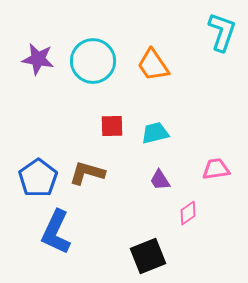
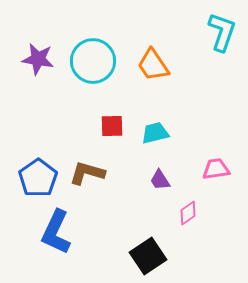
black square: rotated 12 degrees counterclockwise
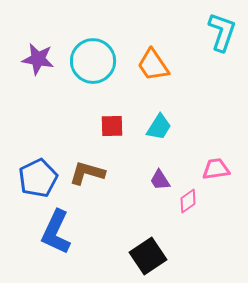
cyan trapezoid: moved 4 px right, 6 px up; rotated 136 degrees clockwise
blue pentagon: rotated 9 degrees clockwise
pink diamond: moved 12 px up
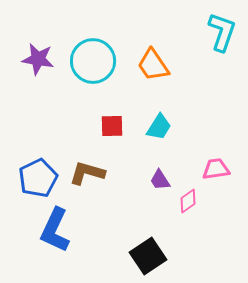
blue L-shape: moved 1 px left, 2 px up
